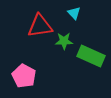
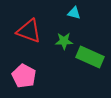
cyan triangle: rotated 32 degrees counterclockwise
red triangle: moved 11 px left, 5 px down; rotated 28 degrees clockwise
green rectangle: moved 1 px left, 1 px down
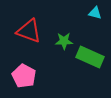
cyan triangle: moved 21 px right
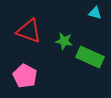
green star: rotated 12 degrees clockwise
pink pentagon: moved 1 px right
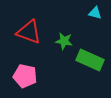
red triangle: moved 1 px down
green rectangle: moved 3 px down
pink pentagon: rotated 15 degrees counterclockwise
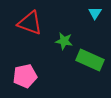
cyan triangle: rotated 48 degrees clockwise
red triangle: moved 1 px right, 9 px up
pink pentagon: rotated 25 degrees counterclockwise
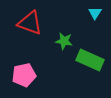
pink pentagon: moved 1 px left, 1 px up
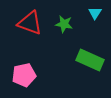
green star: moved 17 px up
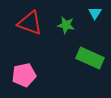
green star: moved 2 px right, 1 px down
green rectangle: moved 2 px up
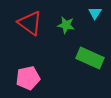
red triangle: rotated 16 degrees clockwise
pink pentagon: moved 4 px right, 3 px down
